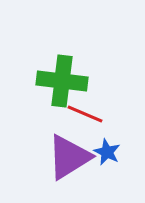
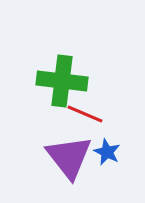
purple triangle: rotated 36 degrees counterclockwise
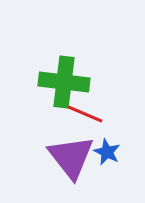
green cross: moved 2 px right, 1 px down
purple triangle: moved 2 px right
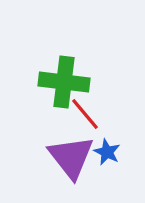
red line: rotated 27 degrees clockwise
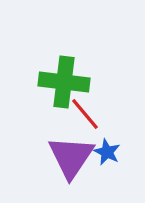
purple triangle: rotated 12 degrees clockwise
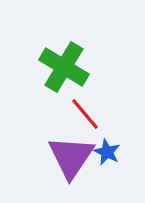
green cross: moved 15 px up; rotated 24 degrees clockwise
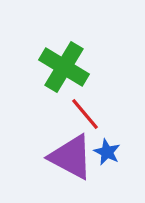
purple triangle: rotated 36 degrees counterclockwise
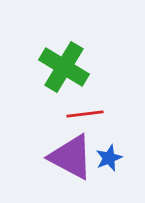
red line: rotated 57 degrees counterclockwise
blue star: moved 2 px right, 6 px down; rotated 24 degrees clockwise
